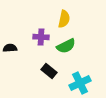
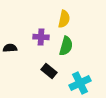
green semicircle: rotated 48 degrees counterclockwise
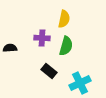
purple cross: moved 1 px right, 1 px down
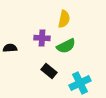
green semicircle: rotated 48 degrees clockwise
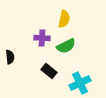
black semicircle: moved 9 px down; rotated 88 degrees clockwise
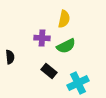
cyan cross: moved 2 px left
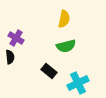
purple cross: moved 26 px left; rotated 28 degrees clockwise
green semicircle: rotated 12 degrees clockwise
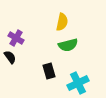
yellow semicircle: moved 2 px left, 3 px down
green semicircle: moved 2 px right, 1 px up
black semicircle: rotated 32 degrees counterclockwise
black rectangle: rotated 35 degrees clockwise
